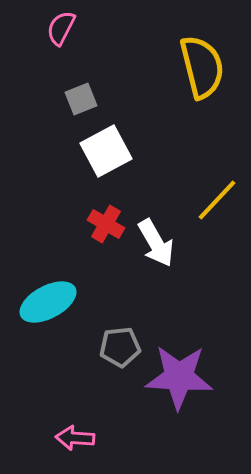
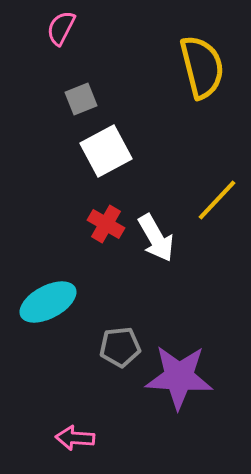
white arrow: moved 5 px up
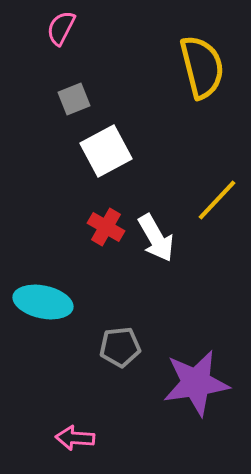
gray square: moved 7 px left
red cross: moved 3 px down
cyan ellipse: moved 5 px left; rotated 40 degrees clockwise
purple star: moved 17 px right, 6 px down; rotated 12 degrees counterclockwise
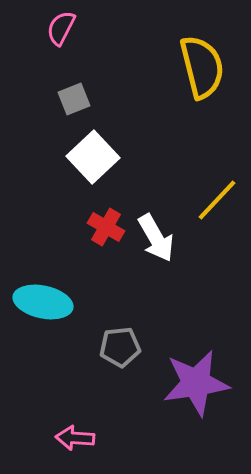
white square: moved 13 px left, 6 px down; rotated 15 degrees counterclockwise
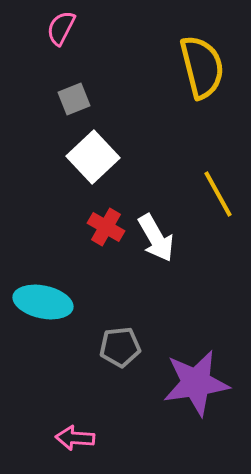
yellow line: moved 1 px right, 6 px up; rotated 72 degrees counterclockwise
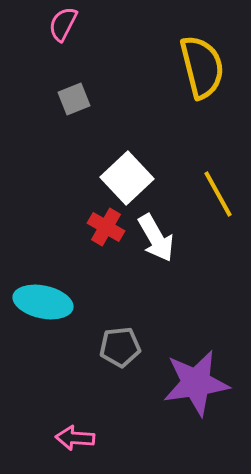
pink semicircle: moved 2 px right, 4 px up
white square: moved 34 px right, 21 px down
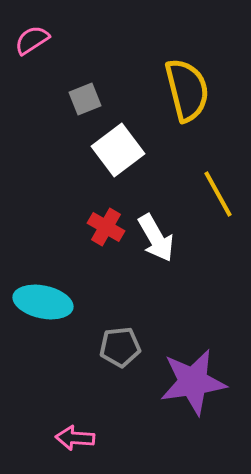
pink semicircle: moved 31 px left, 16 px down; rotated 30 degrees clockwise
yellow semicircle: moved 15 px left, 23 px down
gray square: moved 11 px right
white square: moved 9 px left, 28 px up; rotated 6 degrees clockwise
purple star: moved 3 px left, 1 px up
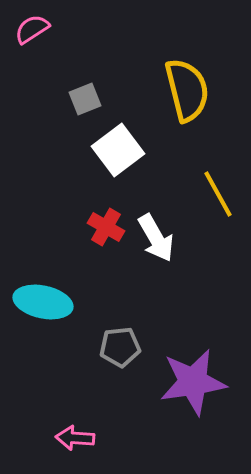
pink semicircle: moved 11 px up
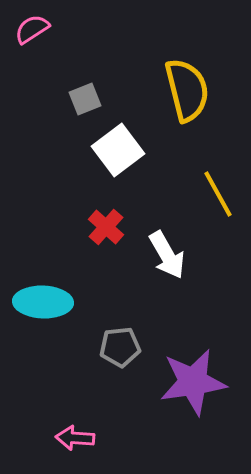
red cross: rotated 12 degrees clockwise
white arrow: moved 11 px right, 17 px down
cyan ellipse: rotated 10 degrees counterclockwise
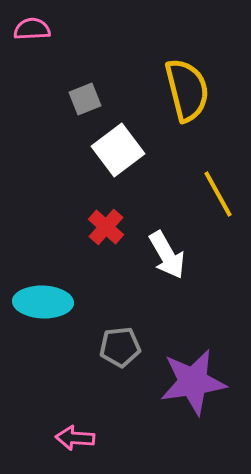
pink semicircle: rotated 30 degrees clockwise
